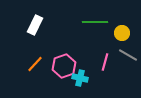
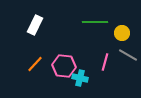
pink hexagon: rotated 25 degrees clockwise
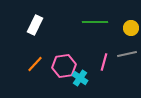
yellow circle: moved 9 px right, 5 px up
gray line: moved 1 px left, 1 px up; rotated 42 degrees counterclockwise
pink line: moved 1 px left
pink hexagon: rotated 15 degrees counterclockwise
cyan cross: rotated 21 degrees clockwise
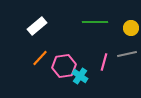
white rectangle: moved 2 px right, 1 px down; rotated 24 degrees clockwise
orange line: moved 5 px right, 6 px up
cyan cross: moved 2 px up
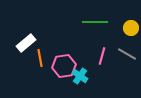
white rectangle: moved 11 px left, 17 px down
gray line: rotated 42 degrees clockwise
orange line: rotated 54 degrees counterclockwise
pink line: moved 2 px left, 6 px up
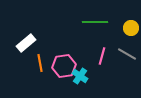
orange line: moved 5 px down
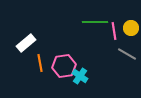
pink line: moved 12 px right, 25 px up; rotated 24 degrees counterclockwise
